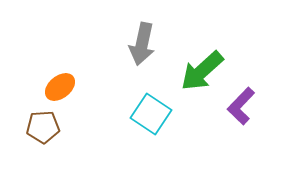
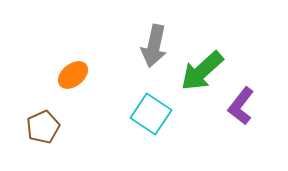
gray arrow: moved 12 px right, 2 px down
orange ellipse: moved 13 px right, 12 px up
purple L-shape: rotated 6 degrees counterclockwise
brown pentagon: rotated 20 degrees counterclockwise
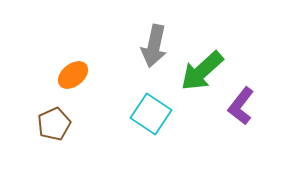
brown pentagon: moved 11 px right, 3 px up
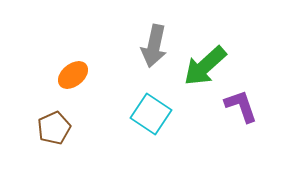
green arrow: moved 3 px right, 5 px up
purple L-shape: rotated 123 degrees clockwise
brown pentagon: moved 4 px down
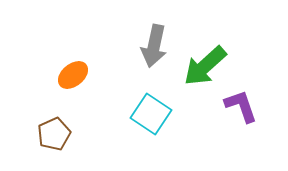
brown pentagon: moved 6 px down
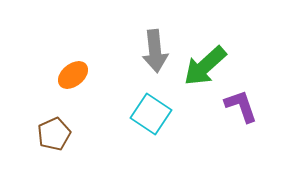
gray arrow: moved 1 px right, 5 px down; rotated 18 degrees counterclockwise
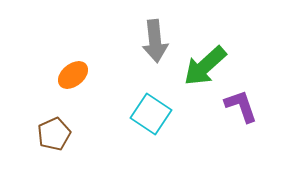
gray arrow: moved 10 px up
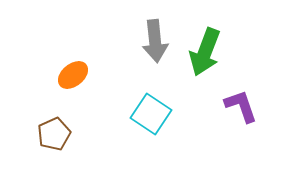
green arrow: moved 14 px up; rotated 27 degrees counterclockwise
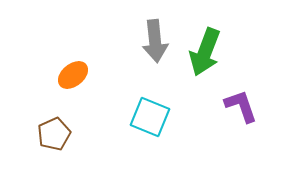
cyan square: moved 1 px left, 3 px down; rotated 12 degrees counterclockwise
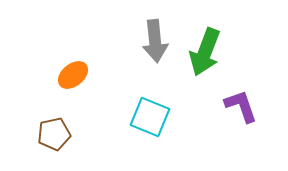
brown pentagon: rotated 12 degrees clockwise
